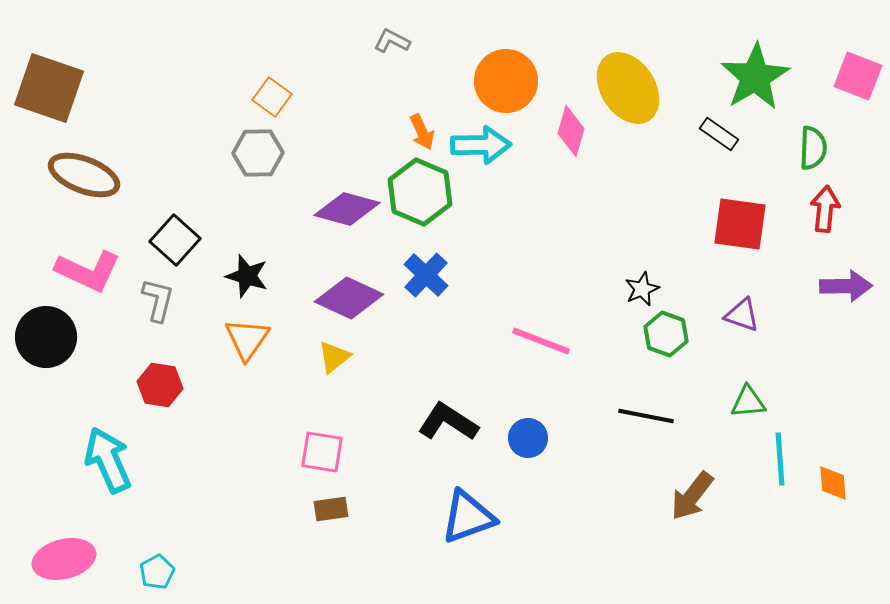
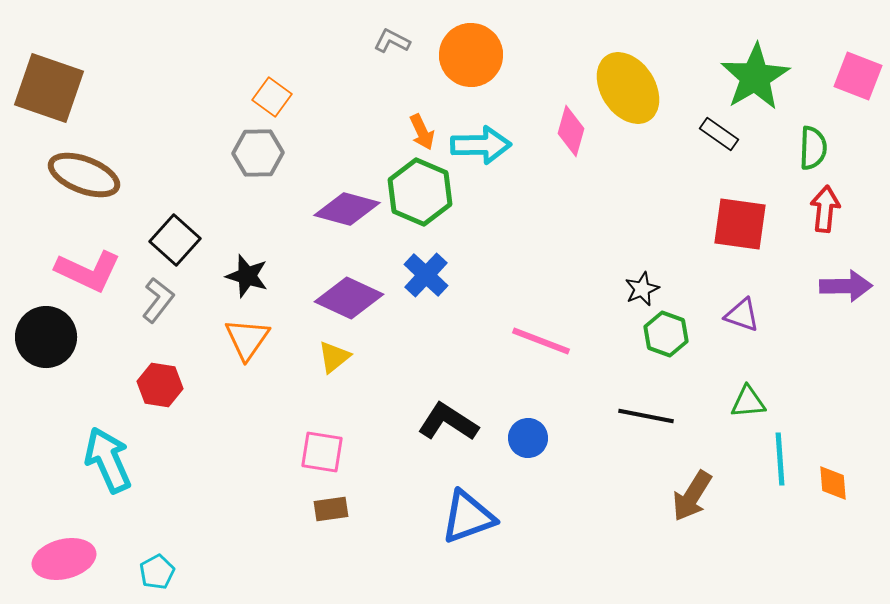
orange circle at (506, 81): moved 35 px left, 26 px up
gray L-shape at (158, 300): rotated 24 degrees clockwise
brown arrow at (692, 496): rotated 6 degrees counterclockwise
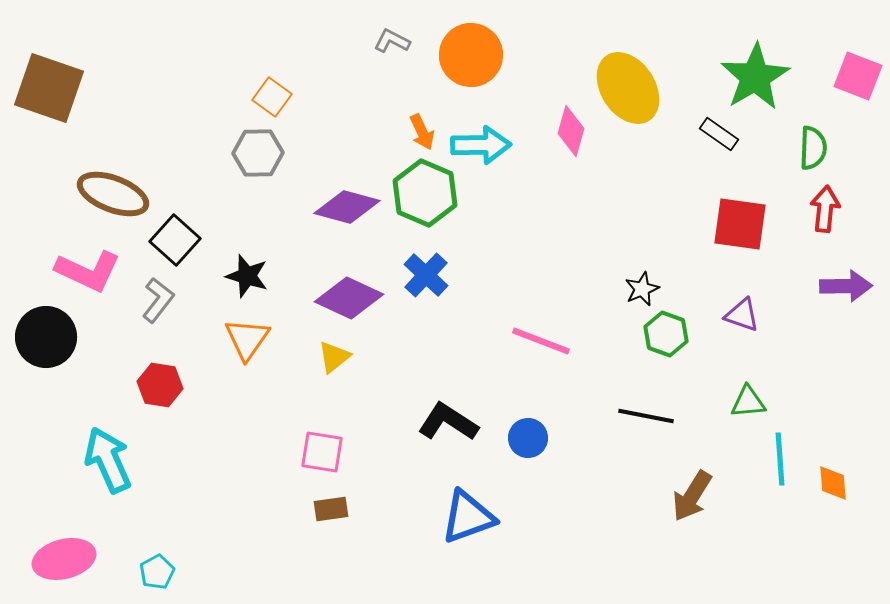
brown ellipse at (84, 175): moved 29 px right, 19 px down
green hexagon at (420, 192): moved 5 px right, 1 px down
purple diamond at (347, 209): moved 2 px up
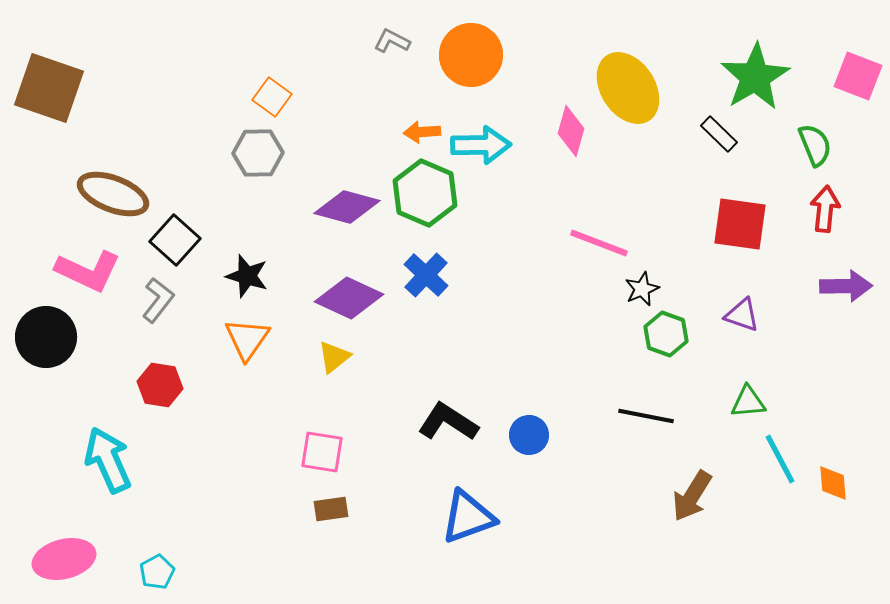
orange arrow at (422, 132): rotated 111 degrees clockwise
black rectangle at (719, 134): rotated 9 degrees clockwise
green semicircle at (813, 148): moved 2 px right, 3 px up; rotated 24 degrees counterclockwise
pink line at (541, 341): moved 58 px right, 98 px up
blue circle at (528, 438): moved 1 px right, 3 px up
cyan line at (780, 459): rotated 24 degrees counterclockwise
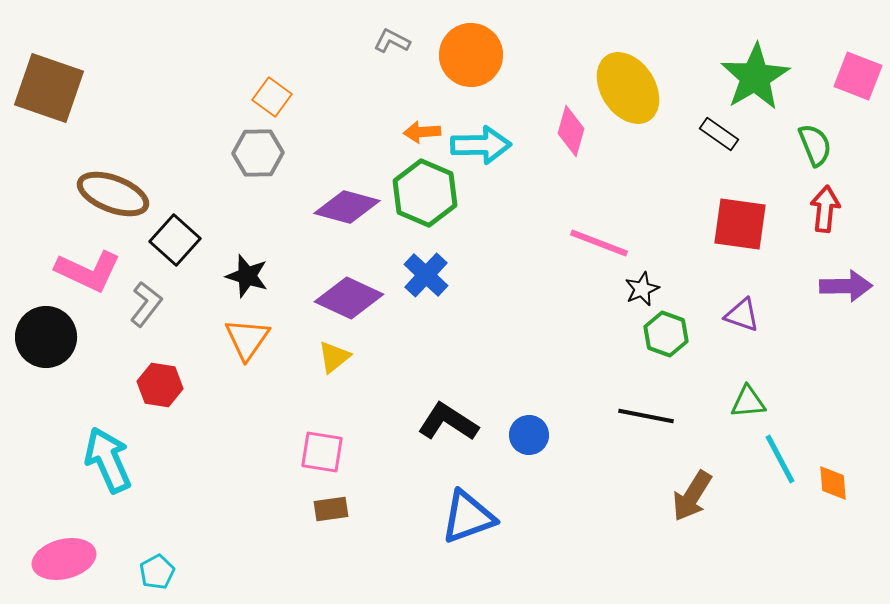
black rectangle at (719, 134): rotated 9 degrees counterclockwise
gray L-shape at (158, 300): moved 12 px left, 4 px down
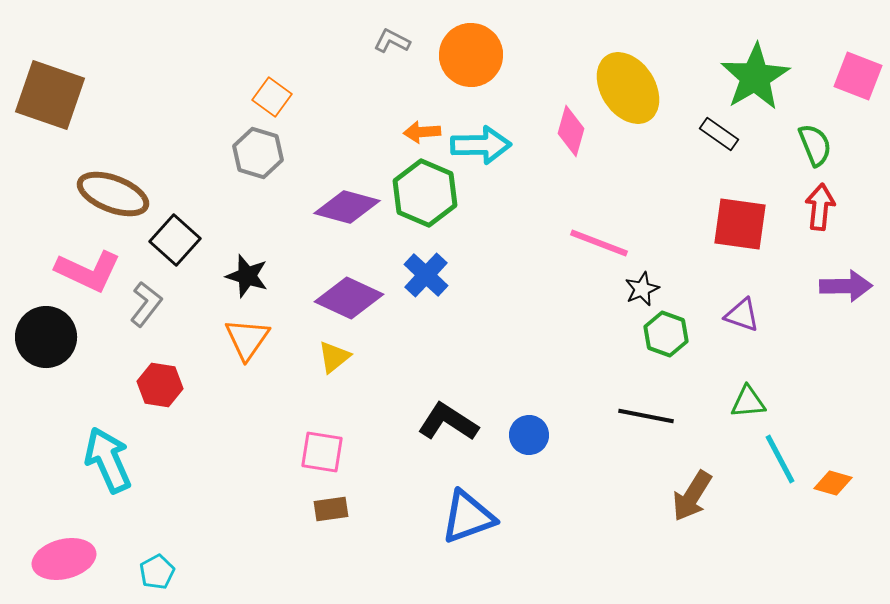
brown square at (49, 88): moved 1 px right, 7 px down
gray hexagon at (258, 153): rotated 18 degrees clockwise
red arrow at (825, 209): moved 5 px left, 2 px up
orange diamond at (833, 483): rotated 69 degrees counterclockwise
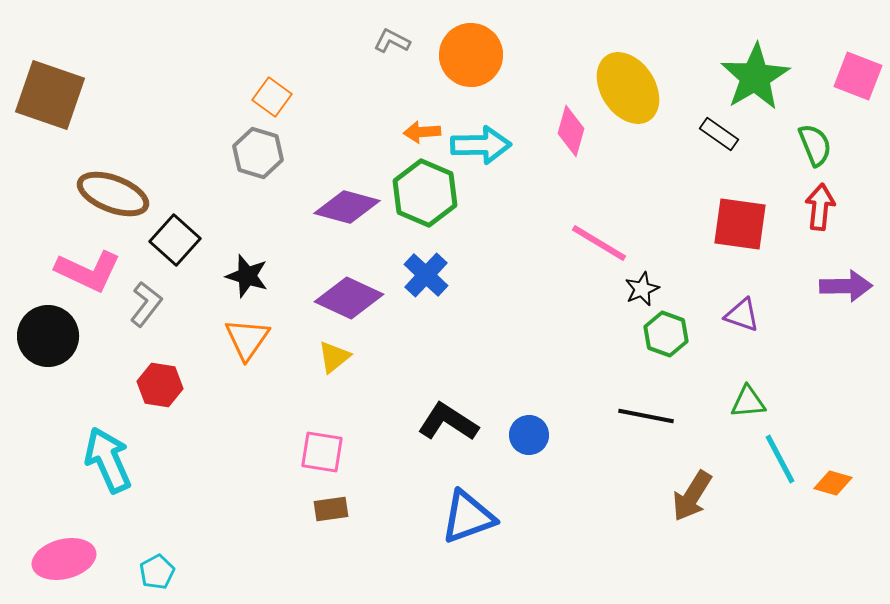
pink line at (599, 243): rotated 10 degrees clockwise
black circle at (46, 337): moved 2 px right, 1 px up
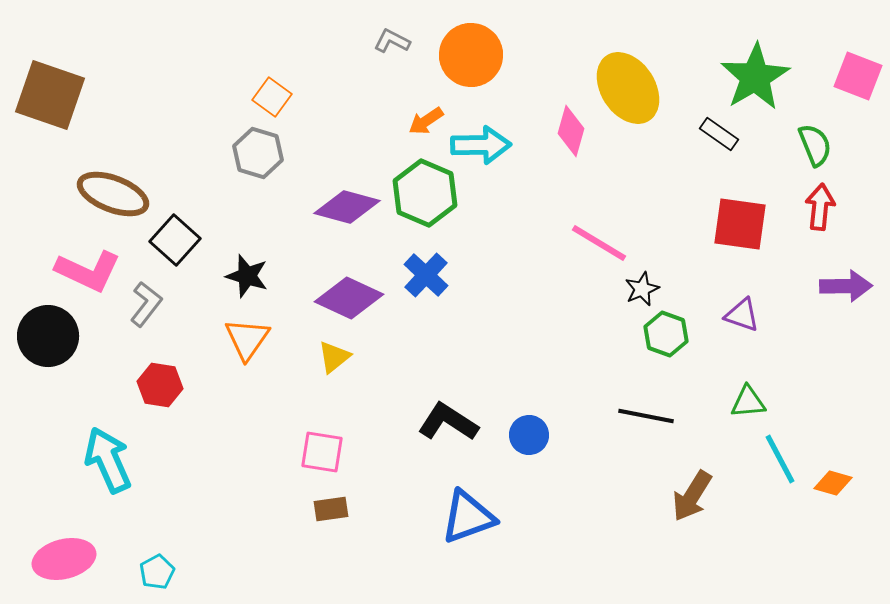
orange arrow at (422, 132): moved 4 px right, 11 px up; rotated 30 degrees counterclockwise
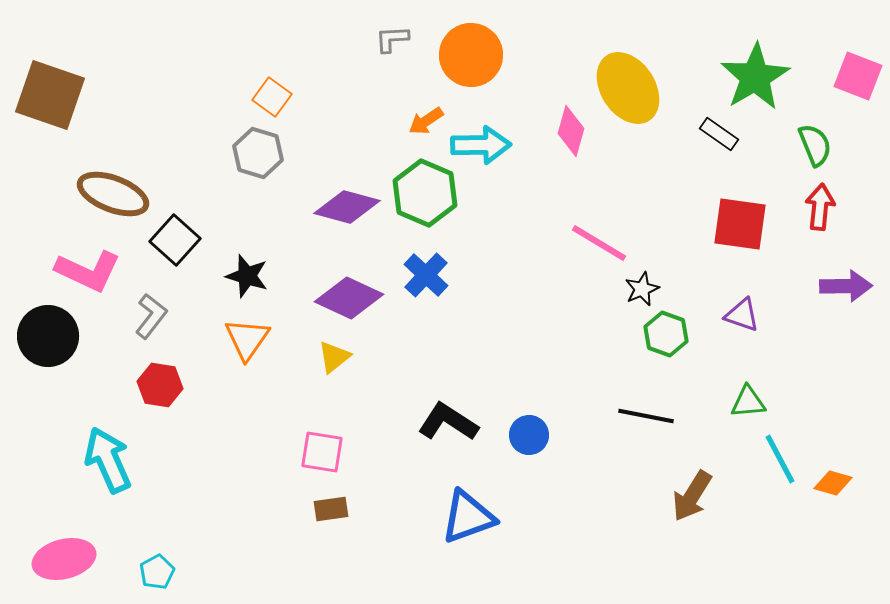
gray L-shape at (392, 41): moved 2 px up; rotated 30 degrees counterclockwise
gray L-shape at (146, 304): moved 5 px right, 12 px down
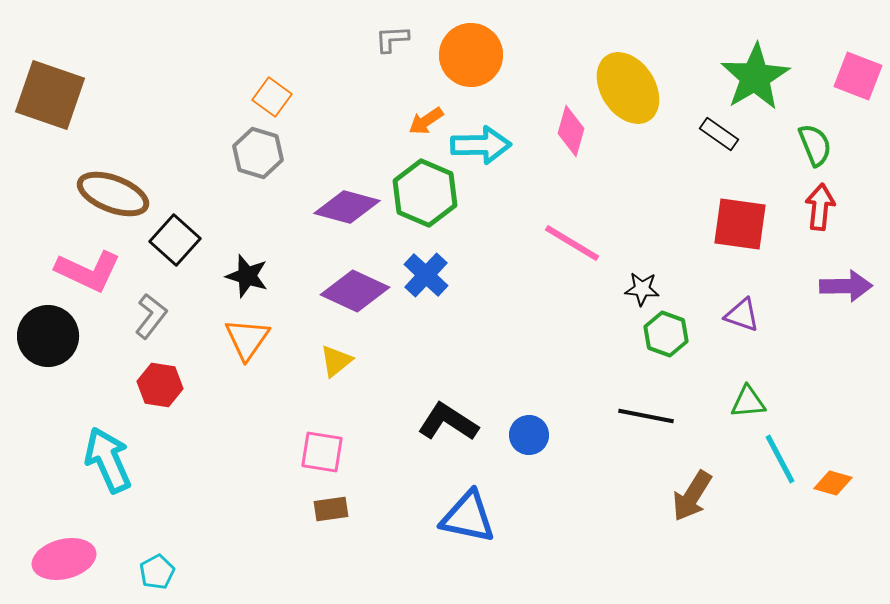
pink line at (599, 243): moved 27 px left
black star at (642, 289): rotated 28 degrees clockwise
purple diamond at (349, 298): moved 6 px right, 7 px up
yellow triangle at (334, 357): moved 2 px right, 4 px down
blue triangle at (468, 517): rotated 32 degrees clockwise
